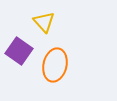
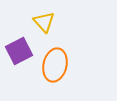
purple square: rotated 28 degrees clockwise
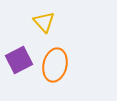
purple square: moved 9 px down
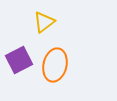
yellow triangle: rotated 35 degrees clockwise
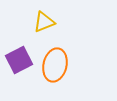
yellow triangle: rotated 15 degrees clockwise
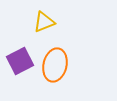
purple square: moved 1 px right, 1 px down
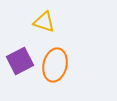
yellow triangle: rotated 40 degrees clockwise
